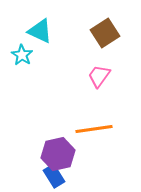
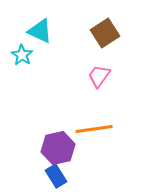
purple hexagon: moved 6 px up
blue rectangle: moved 2 px right
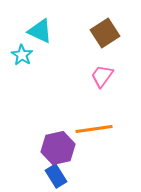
pink trapezoid: moved 3 px right
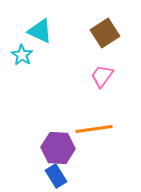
purple hexagon: rotated 16 degrees clockwise
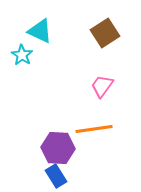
pink trapezoid: moved 10 px down
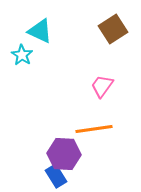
brown square: moved 8 px right, 4 px up
purple hexagon: moved 6 px right, 6 px down
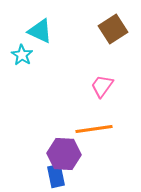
blue rectangle: rotated 20 degrees clockwise
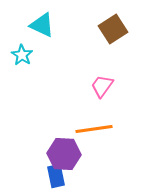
cyan triangle: moved 2 px right, 6 px up
